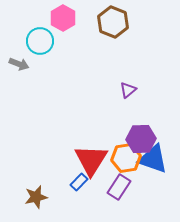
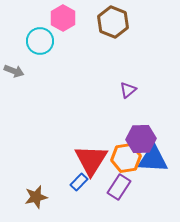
gray arrow: moved 5 px left, 7 px down
blue triangle: rotated 16 degrees counterclockwise
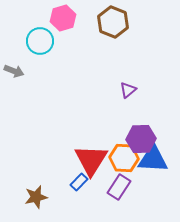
pink hexagon: rotated 15 degrees clockwise
orange hexagon: moved 2 px left; rotated 12 degrees clockwise
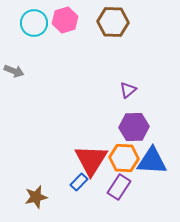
pink hexagon: moved 2 px right, 2 px down
brown hexagon: rotated 20 degrees counterclockwise
cyan circle: moved 6 px left, 18 px up
purple hexagon: moved 7 px left, 12 px up
blue triangle: moved 1 px left, 2 px down
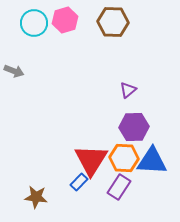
brown star: rotated 20 degrees clockwise
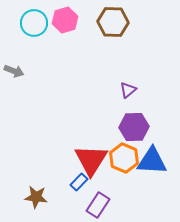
orange hexagon: rotated 20 degrees clockwise
purple rectangle: moved 21 px left, 18 px down
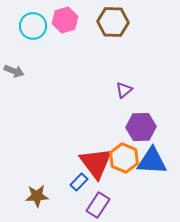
cyan circle: moved 1 px left, 3 px down
purple triangle: moved 4 px left
purple hexagon: moved 7 px right
red triangle: moved 5 px right, 3 px down; rotated 9 degrees counterclockwise
brown star: moved 1 px right, 1 px up; rotated 10 degrees counterclockwise
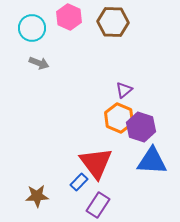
pink hexagon: moved 4 px right, 3 px up; rotated 20 degrees counterclockwise
cyan circle: moved 1 px left, 2 px down
gray arrow: moved 25 px right, 8 px up
purple hexagon: rotated 20 degrees clockwise
orange hexagon: moved 5 px left, 40 px up
